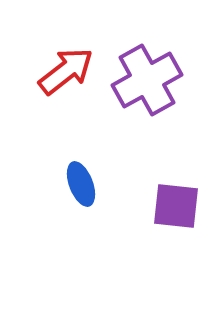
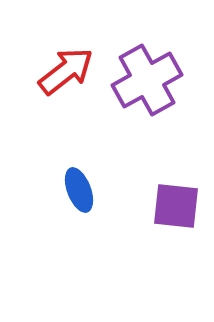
blue ellipse: moved 2 px left, 6 px down
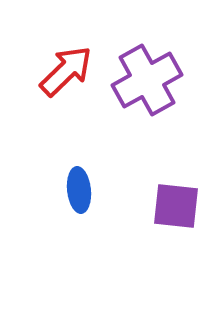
red arrow: rotated 6 degrees counterclockwise
blue ellipse: rotated 15 degrees clockwise
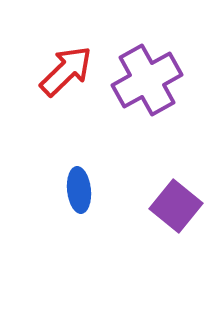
purple square: rotated 33 degrees clockwise
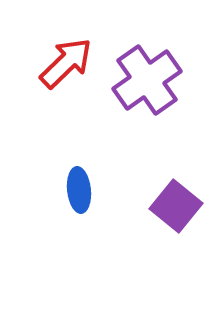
red arrow: moved 8 px up
purple cross: rotated 6 degrees counterclockwise
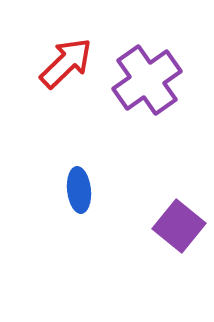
purple square: moved 3 px right, 20 px down
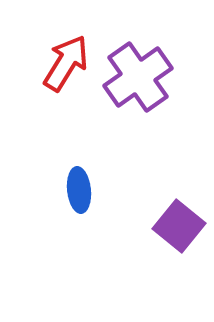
red arrow: rotated 14 degrees counterclockwise
purple cross: moved 9 px left, 3 px up
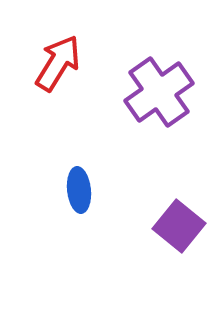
red arrow: moved 8 px left
purple cross: moved 21 px right, 15 px down
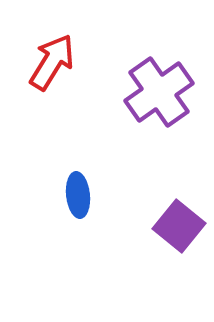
red arrow: moved 6 px left, 1 px up
blue ellipse: moved 1 px left, 5 px down
